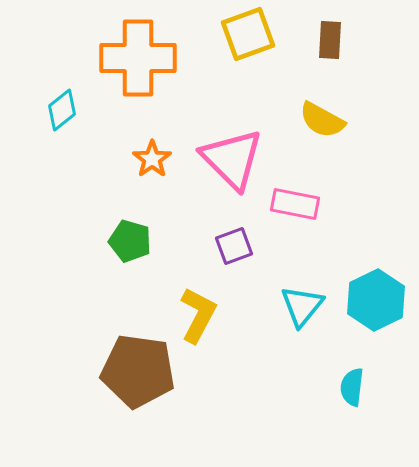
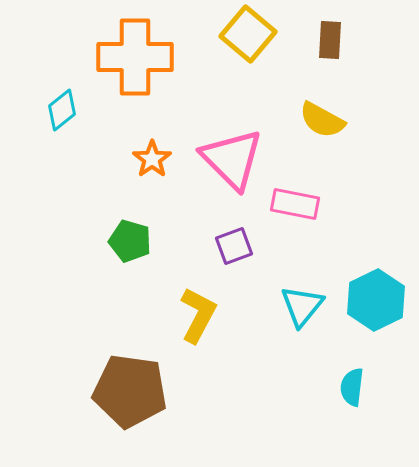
yellow square: rotated 30 degrees counterclockwise
orange cross: moved 3 px left, 1 px up
brown pentagon: moved 8 px left, 20 px down
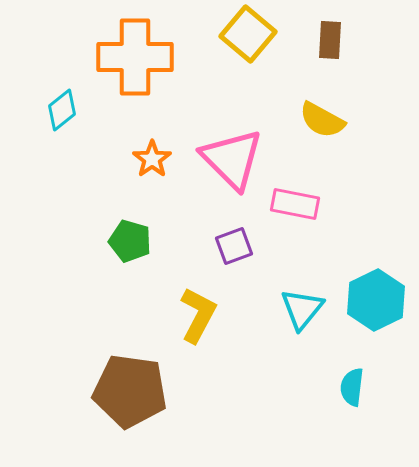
cyan triangle: moved 3 px down
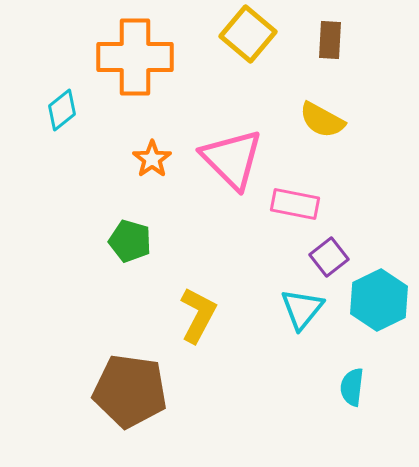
purple square: moved 95 px right, 11 px down; rotated 18 degrees counterclockwise
cyan hexagon: moved 3 px right
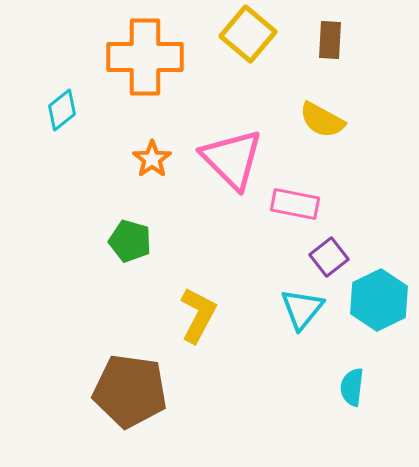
orange cross: moved 10 px right
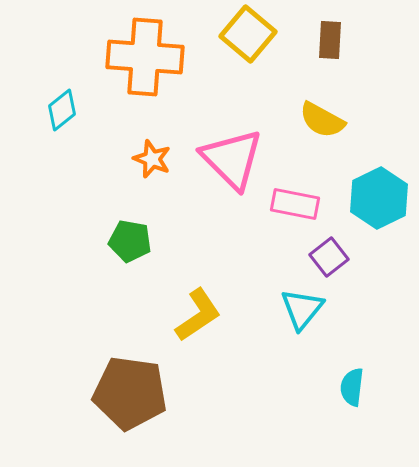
orange cross: rotated 4 degrees clockwise
orange star: rotated 15 degrees counterclockwise
green pentagon: rotated 6 degrees counterclockwise
cyan hexagon: moved 102 px up
yellow L-shape: rotated 28 degrees clockwise
brown pentagon: moved 2 px down
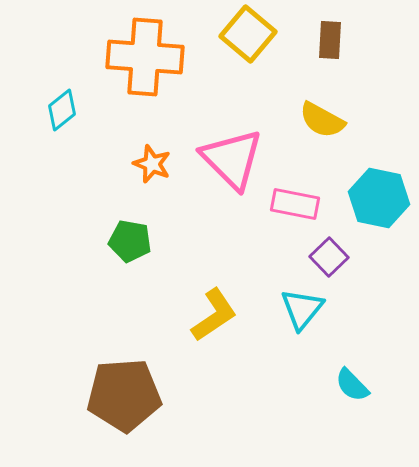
orange star: moved 5 px down
cyan hexagon: rotated 22 degrees counterclockwise
purple square: rotated 6 degrees counterclockwise
yellow L-shape: moved 16 px right
cyan semicircle: moved 2 px up; rotated 51 degrees counterclockwise
brown pentagon: moved 6 px left, 2 px down; rotated 12 degrees counterclockwise
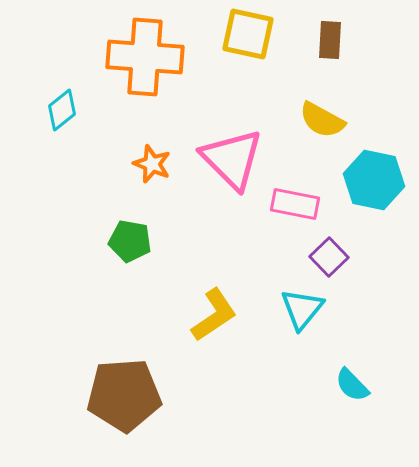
yellow square: rotated 28 degrees counterclockwise
cyan hexagon: moved 5 px left, 18 px up
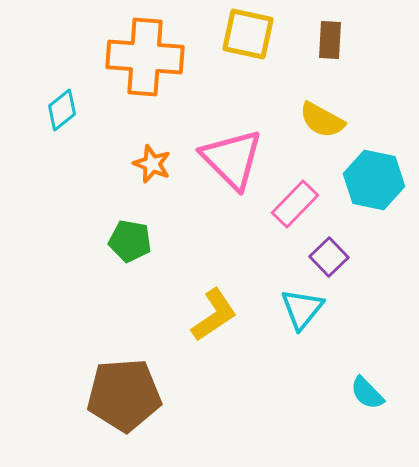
pink rectangle: rotated 57 degrees counterclockwise
cyan semicircle: moved 15 px right, 8 px down
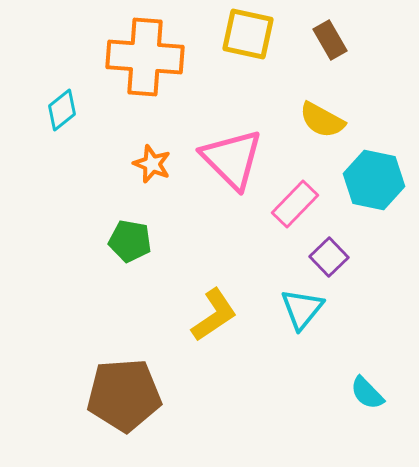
brown rectangle: rotated 33 degrees counterclockwise
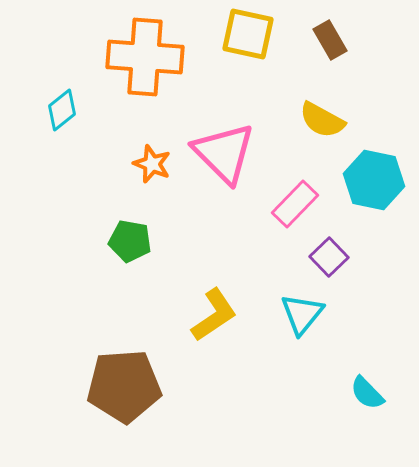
pink triangle: moved 8 px left, 6 px up
cyan triangle: moved 5 px down
brown pentagon: moved 9 px up
